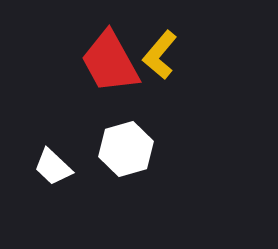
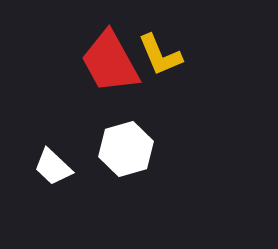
yellow L-shape: rotated 63 degrees counterclockwise
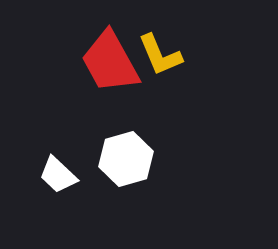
white hexagon: moved 10 px down
white trapezoid: moved 5 px right, 8 px down
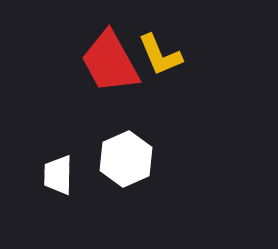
white hexagon: rotated 8 degrees counterclockwise
white trapezoid: rotated 48 degrees clockwise
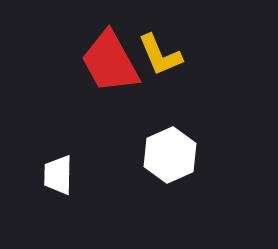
white hexagon: moved 44 px right, 4 px up
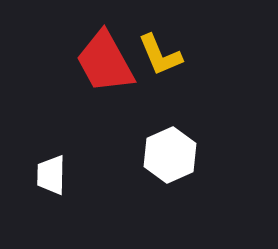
red trapezoid: moved 5 px left
white trapezoid: moved 7 px left
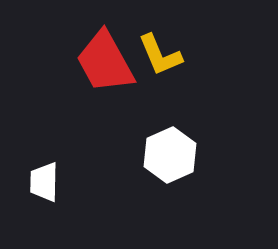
white trapezoid: moved 7 px left, 7 px down
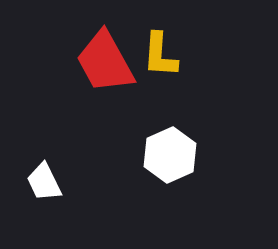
yellow L-shape: rotated 27 degrees clockwise
white trapezoid: rotated 27 degrees counterclockwise
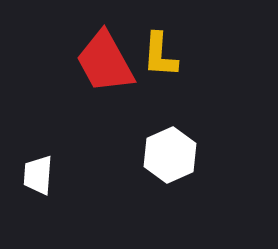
white trapezoid: moved 6 px left, 7 px up; rotated 30 degrees clockwise
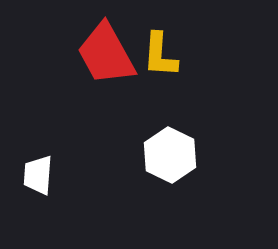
red trapezoid: moved 1 px right, 8 px up
white hexagon: rotated 10 degrees counterclockwise
